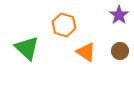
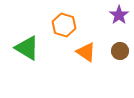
green triangle: rotated 12 degrees counterclockwise
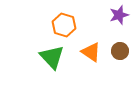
purple star: rotated 18 degrees clockwise
green triangle: moved 25 px right, 9 px down; rotated 16 degrees clockwise
orange triangle: moved 5 px right
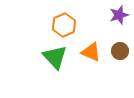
orange hexagon: rotated 20 degrees clockwise
orange triangle: rotated 10 degrees counterclockwise
green triangle: moved 3 px right
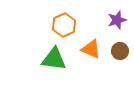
purple star: moved 2 px left, 5 px down
orange triangle: moved 3 px up
green triangle: moved 1 px left, 2 px down; rotated 40 degrees counterclockwise
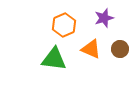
purple star: moved 13 px left, 2 px up
brown circle: moved 2 px up
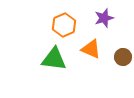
brown circle: moved 3 px right, 8 px down
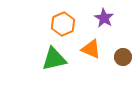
purple star: rotated 24 degrees counterclockwise
orange hexagon: moved 1 px left, 1 px up
green triangle: rotated 20 degrees counterclockwise
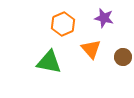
purple star: rotated 18 degrees counterclockwise
orange triangle: rotated 25 degrees clockwise
green triangle: moved 5 px left, 3 px down; rotated 24 degrees clockwise
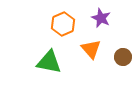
purple star: moved 3 px left; rotated 12 degrees clockwise
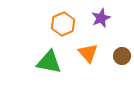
purple star: rotated 24 degrees clockwise
orange triangle: moved 3 px left, 4 px down
brown circle: moved 1 px left, 1 px up
